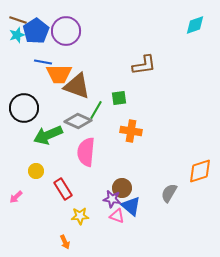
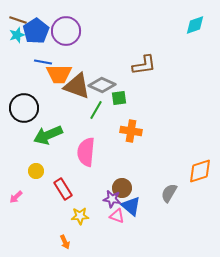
gray diamond: moved 24 px right, 36 px up
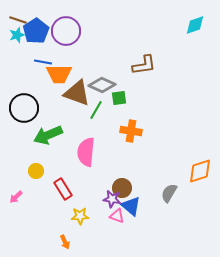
brown triangle: moved 7 px down
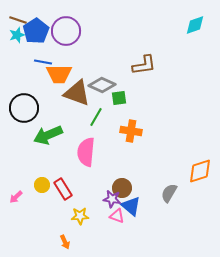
green line: moved 7 px down
yellow circle: moved 6 px right, 14 px down
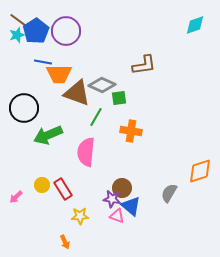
brown line: rotated 18 degrees clockwise
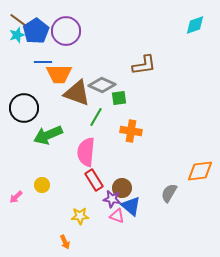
blue line: rotated 12 degrees counterclockwise
orange diamond: rotated 12 degrees clockwise
red rectangle: moved 31 px right, 9 px up
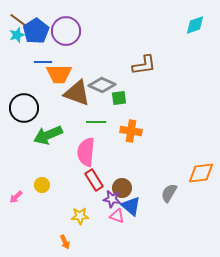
green line: moved 5 px down; rotated 60 degrees clockwise
orange diamond: moved 1 px right, 2 px down
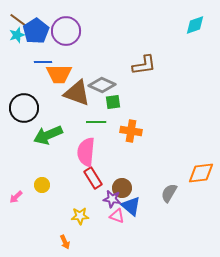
green square: moved 6 px left, 4 px down
red rectangle: moved 1 px left, 2 px up
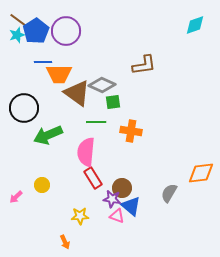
brown triangle: rotated 16 degrees clockwise
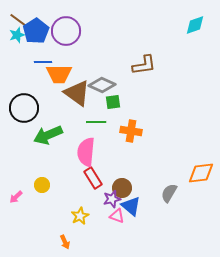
purple star: rotated 24 degrees counterclockwise
yellow star: rotated 24 degrees counterclockwise
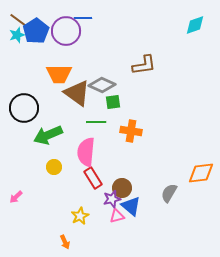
blue line: moved 40 px right, 44 px up
yellow circle: moved 12 px right, 18 px up
pink triangle: rotated 35 degrees counterclockwise
